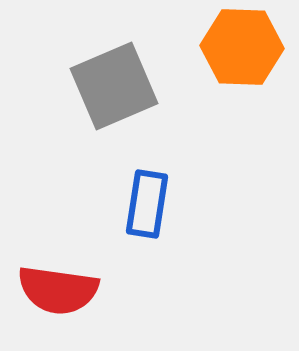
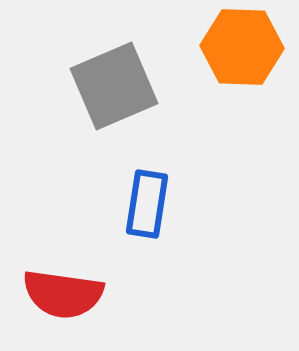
red semicircle: moved 5 px right, 4 px down
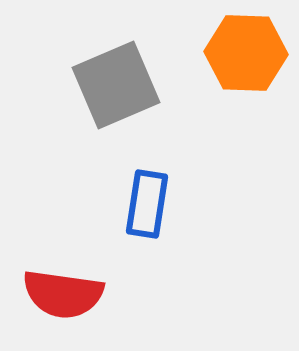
orange hexagon: moved 4 px right, 6 px down
gray square: moved 2 px right, 1 px up
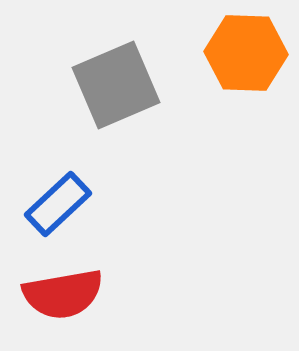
blue rectangle: moved 89 px left; rotated 38 degrees clockwise
red semicircle: rotated 18 degrees counterclockwise
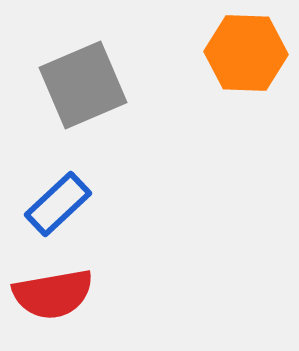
gray square: moved 33 px left
red semicircle: moved 10 px left
